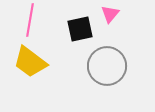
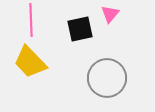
pink line: moved 1 px right; rotated 12 degrees counterclockwise
yellow trapezoid: rotated 9 degrees clockwise
gray circle: moved 12 px down
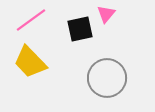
pink triangle: moved 4 px left
pink line: rotated 56 degrees clockwise
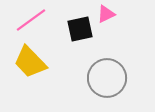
pink triangle: rotated 24 degrees clockwise
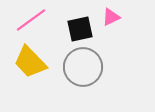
pink triangle: moved 5 px right, 3 px down
gray circle: moved 24 px left, 11 px up
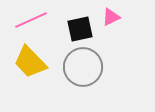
pink line: rotated 12 degrees clockwise
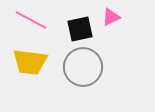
pink line: rotated 52 degrees clockwise
yellow trapezoid: rotated 39 degrees counterclockwise
